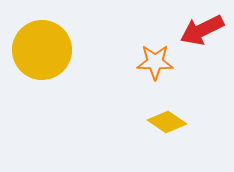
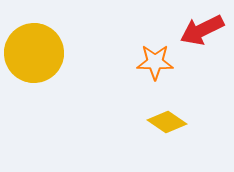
yellow circle: moved 8 px left, 3 px down
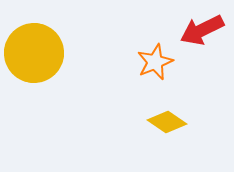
orange star: rotated 24 degrees counterclockwise
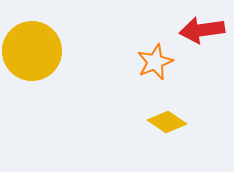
red arrow: rotated 18 degrees clockwise
yellow circle: moved 2 px left, 2 px up
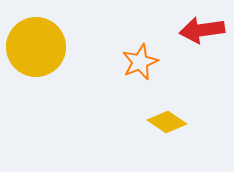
yellow circle: moved 4 px right, 4 px up
orange star: moved 15 px left
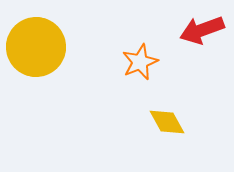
red arrow: rotated 12 degrees counterclockwise
yellow diamond: rotated 27 degrees clockwise
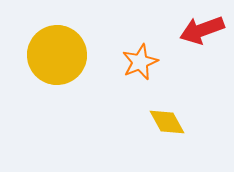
yellow circle: moved 21 px right, 8 px down
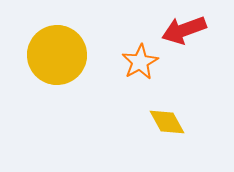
red arrow: moved 18 px left
orange star: rotated 6 degrees counterclockwise
